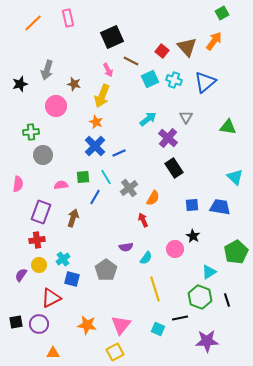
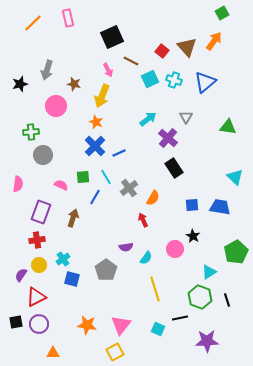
pink semicircle at (61, 185): rotated 32 degrees clockwise
red triangle at (51, 298): moved 15 px left, 1 px up
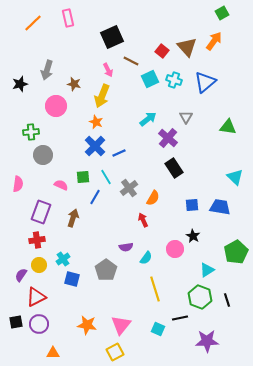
cyan triangle at (209, 272): moved 2 px left, 2 px up
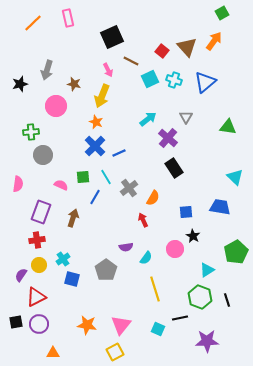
blue square at (192, 205): moved 6 px left, 7 px down
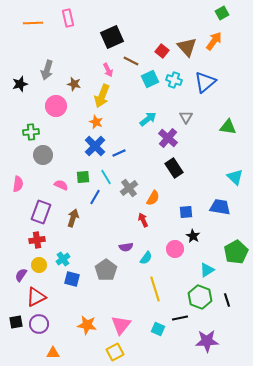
orange line at (33, 23): rotated 42 degrees clockwise
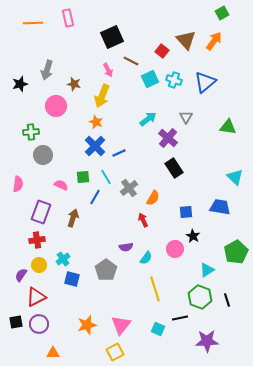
brown triangle at (187, 47): moved 1 px left, 7 px up
orange star at (87, 325): rotated 24 degrees counterclockwise
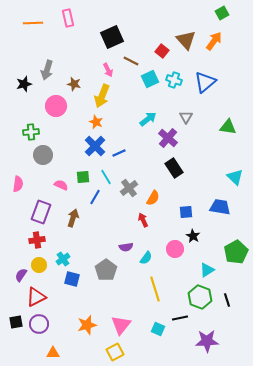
black star at (20, 84): moved 4 px right
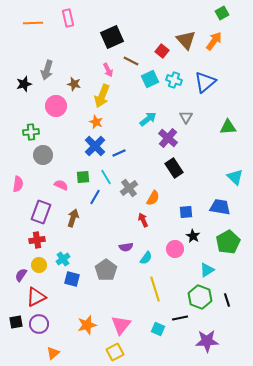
green triangle at (228, 127): rotated 12 degrees counterclockwise
green pentagon at (236, 252): moved 8 px left, 10 px up
orange triangle at (53, 353): rotated 40 degrees counterclockwise
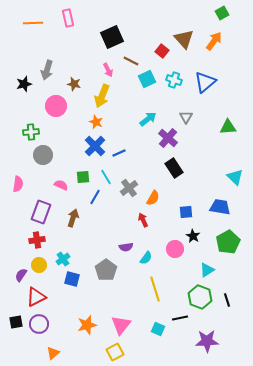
brown triangle at (186, 40): moved 2 px left, 1 px up
cyan square at (150, 79): moved 3 px left
